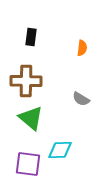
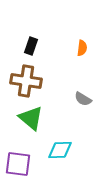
black rectangle: moved 9 px down; rotated 12 degrees clockwise
brown cross: rotated 8 degrees clockwise
gray semicircle: moved 2 px right
purple square: moved 10 px left
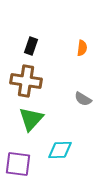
green triangle: moved 1 px down; rotated 32 degrees clockwise
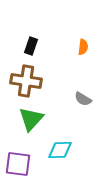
orange semicircle: moved 1 px right, 1 px up
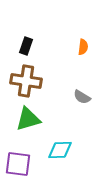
black rectangle: moved 5 px left
gray semicircle: moved 1 px left, 2 px up
green triangle: moved 3 px left; rotated 32 degrees clockwise
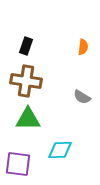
green triangle: rotated 16 degrees clockwise
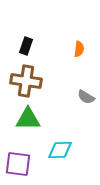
orange semicircle: moved 4 px left, 2 px down
gray semicircle: moved 4 px right
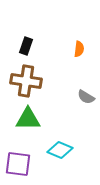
cyan diamond: rotated 25 degrees clockwise
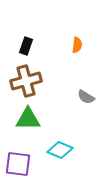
orange semicircle: moved 2 px left, 4 px up
brown cross: rotated 24 degrees counterclockwise
